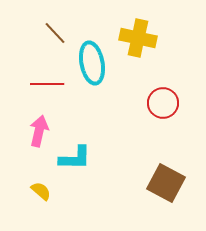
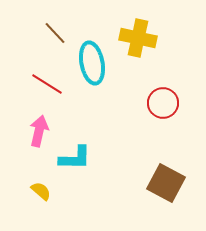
red line: rotated 32 degrees clockwise
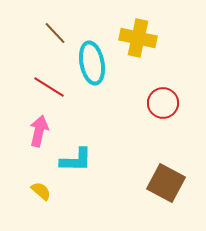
red line: moved 2 px right, 3 px down
cyan L-shape: moved 1 px right, 2 px down
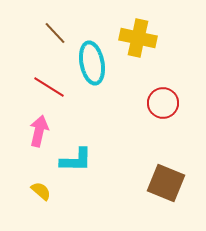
brown square: rotated 6 degrees counterclockwise
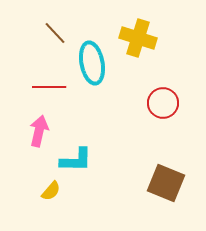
yellow cross: rotated 6 degrees clockwise
red line: rotated 32 degrees counterclockwise
yellow semicircle: moved 10 px right; rotated 90 degrees clockwise
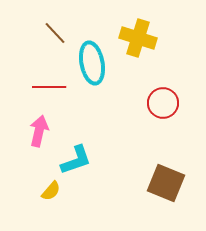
cyan L-shape: rotated 20 degrees counterclockwise
